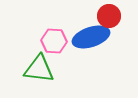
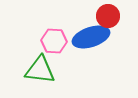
red circle: moved 1 px left
green triangle: moved 1 px right, 1 px down
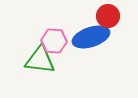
green triangle: moved 10 px up
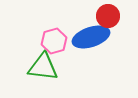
pink hexagon: rotated 20 degrees counterclockwise
green triangle: moved 3 px right, 7 px down
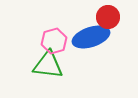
red circle: moved 1 px down
green triangle: moved 5 px right, 2 px up
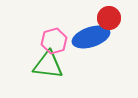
red circle: moved 1 px right, 1 px down
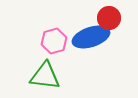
green triangle: moved 3 px left, 11 px down
